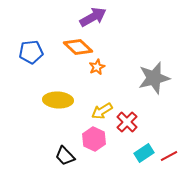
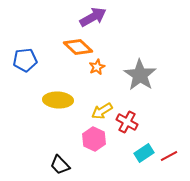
blue pentagon: moved 6 px left, 8 px down
gray star: moved 14 px left, 3 px up; rotated 24 degrees counterclockwise
red cross: rotated 15 degrees counterclockwise
black trapezoid: moved 5 px left, 9 px down
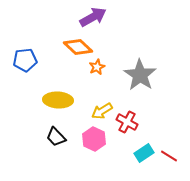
red line: rotated 60 degrees clockwise
black trapezoid: moved 4 px left, 28 px up
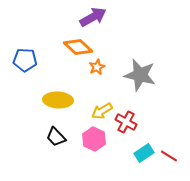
blue pentagon: rotated 10 degrees clockwise
gray star: rotated 20 degrees counterclockwise
red cross: moved 1 px left
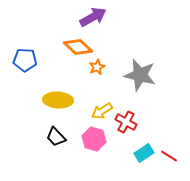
pink hexagon: rotated 10 degrees counterclockwise
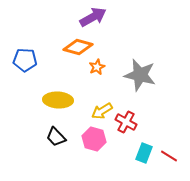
orange diamond: rotated 28 degrees counterclockwise
cyan rectangle: rotated 36 degrees counterclockwise
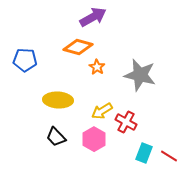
orange star: rotated 14 degrees counterclockwise
pink hexagon: rotated 15 degrees clockwise
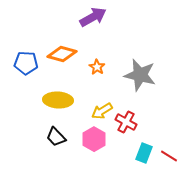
orange diamond: moved 16 px left, 7 px down
blue pentagon: moved 1 px right, 3 px down
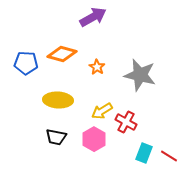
black trapezoid: rotated 35 degrees counterclockwise
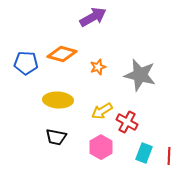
orange star: moved 1 px right; rotated 21 degrees clockwise
red cross: moved 1 px right
pink hexagon: moved 7 px right, 8 px down
red line: rotated 60 degrees clockwise
